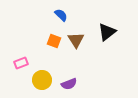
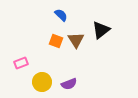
black triangle: moved 6 px left, 2 px up
orange square: moved 2 px right
yellow circle: moved 2 px down
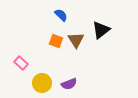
pink rectangle: rotated 64 degrees clockwise
yellow circle: moved 1 px down
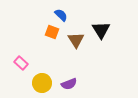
black triangle: rotated 24 degrees counterclockwise
orange square: moved 4 px left, 9 px up
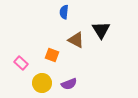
blue semicircle: moved 3 px right, 3 px up; rotated 128 degrees counterclockwise
orange square: moved 23 px down
brown triangle: rotated 30 degrees counterclockwise
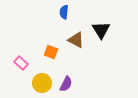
orange square: moved 1 px left, 3 px up
purple semicircle: moved 3 px left; rotated 42 degrees counterclockwise
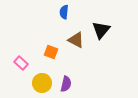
black triangle: rotated 12 degrees clockwise
purple semicircle: rotated 14 degrees counterclockwise
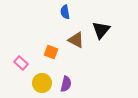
blue semicircle: moved 1 px right; rotated 16 degrees counterclockwise
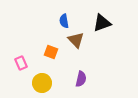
blue semicircle: moved 1 px left, 9 px down
black triangle: moved 1 px right, 7 px up; rotated 30 degrees clockwise
brown triangle: rotated 18 degrees clockwise
pink rectangle: rotated 24 degrees clockwise
purple semicircle: moved 15 px right, 5 px up
